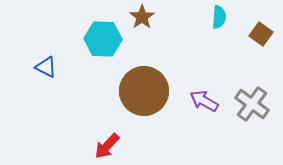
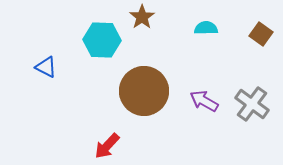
cyan semicircle: moved 13 px left, 11 px down; rotated 95 degrees counterclockwise
cyan hexagon: moved 1 px left, 1 px down
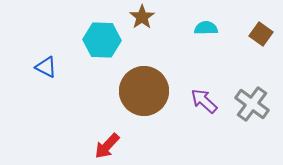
purple arrow: rotated 12 degrees clockwise
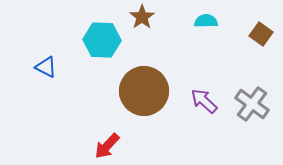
cyan semicircle: moved 7 px up
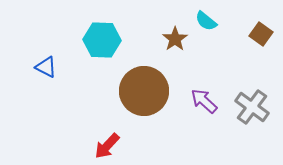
brown star: moved 33 px right, 22 px down
cyan semicircle: rotated 140 degrees counterclockwise
gray cross: moved 3 px down
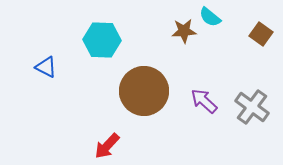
cyan semicircle: moved 4 px right, 4 px up
brown star: moved 9 px right, 8 px up; rotated 30 degrees clockwise
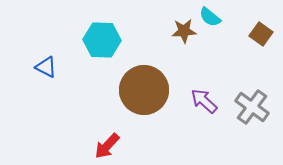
brown circle: moved 1 px up
